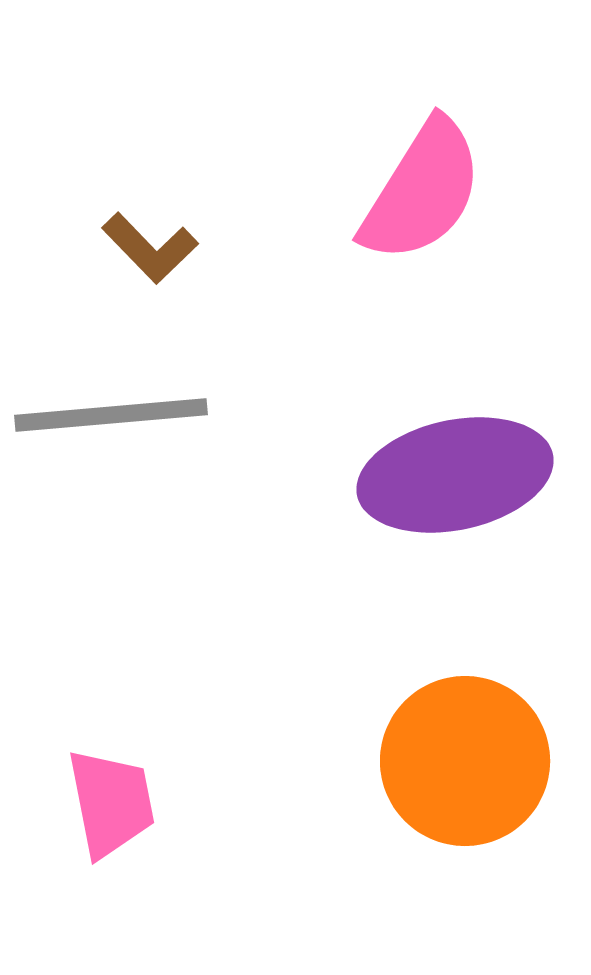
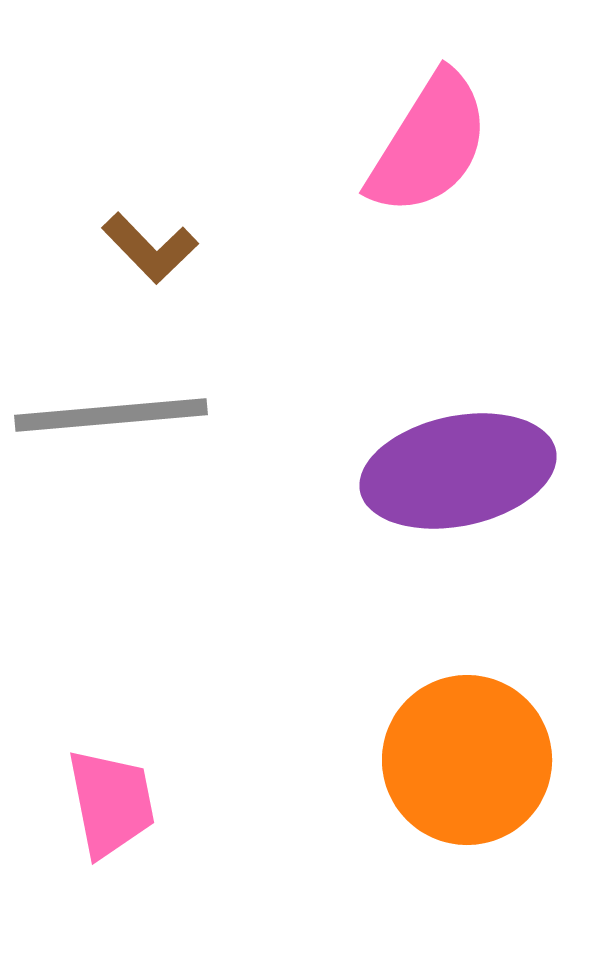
pink semicircle: moved 7 px right, 47 px up
purple ellipse: moved 3 px right, 4 px up
orange circle: moved 2 px right, 1 px up
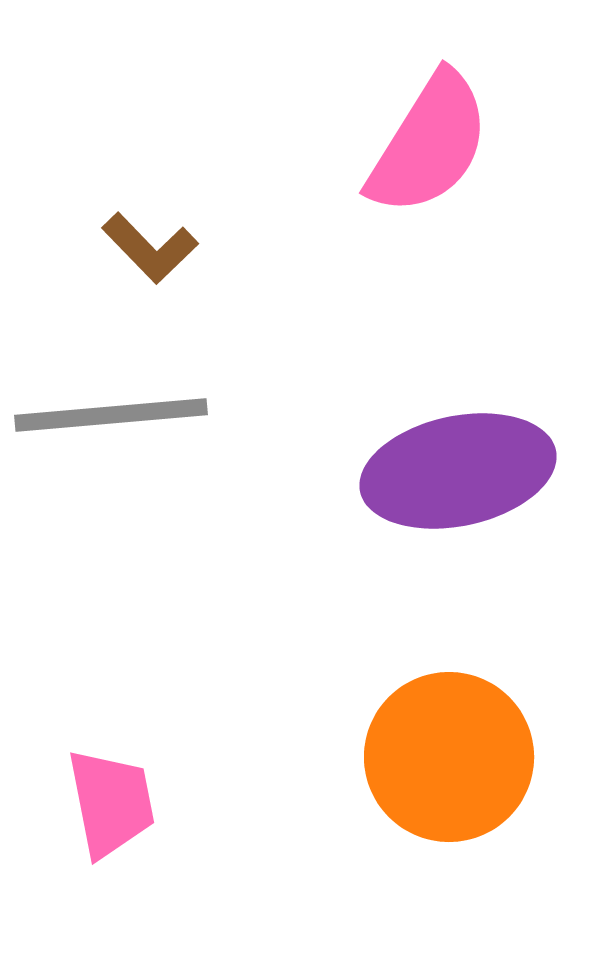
orange circle: moved 18 px left, 3 px up
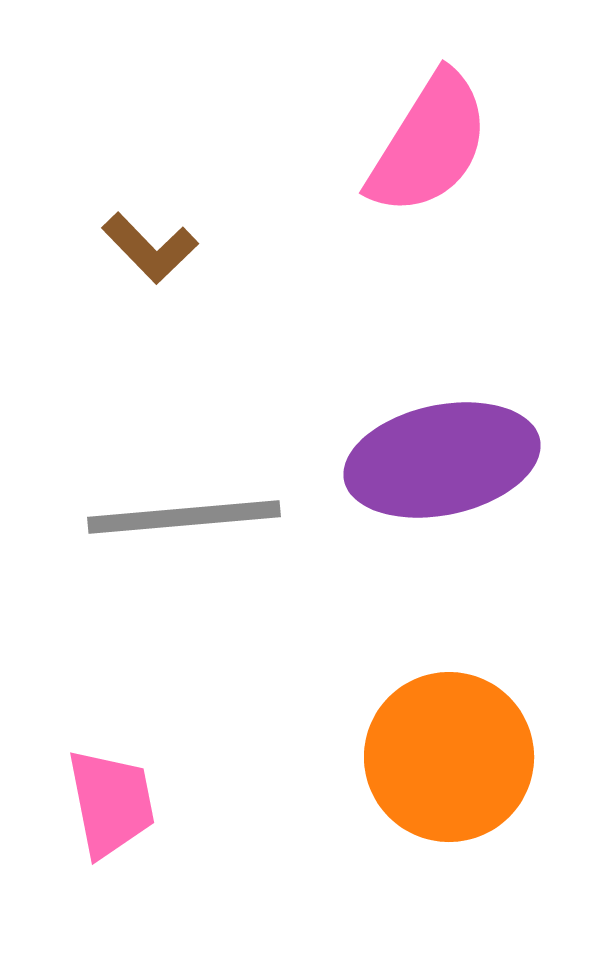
gray line: moved 73 px right, 102 px down
purple ellipse: moved 16 px left, 11 px up
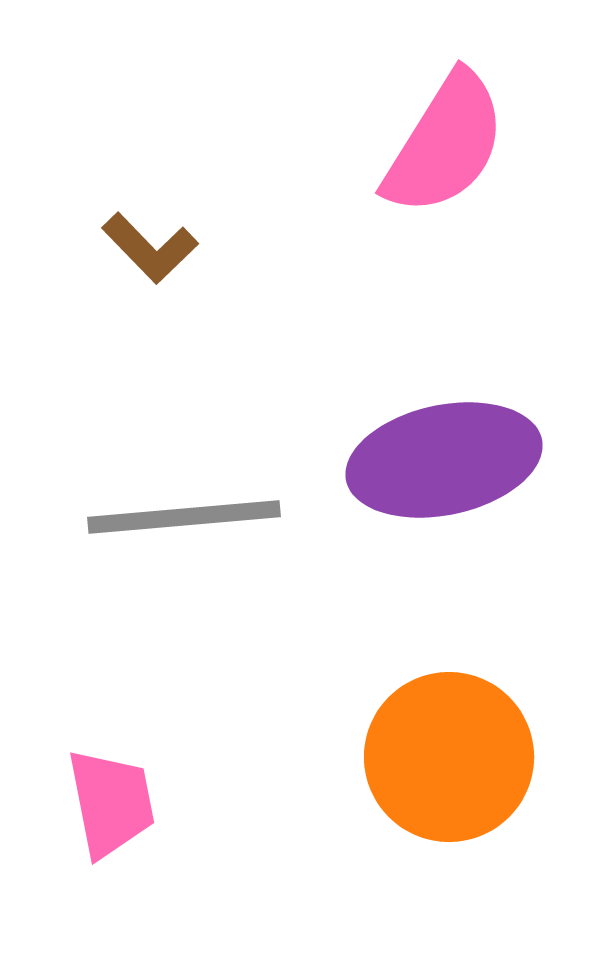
pink semicircle: moved 16 px right
purple ellipse: moved 2 px right
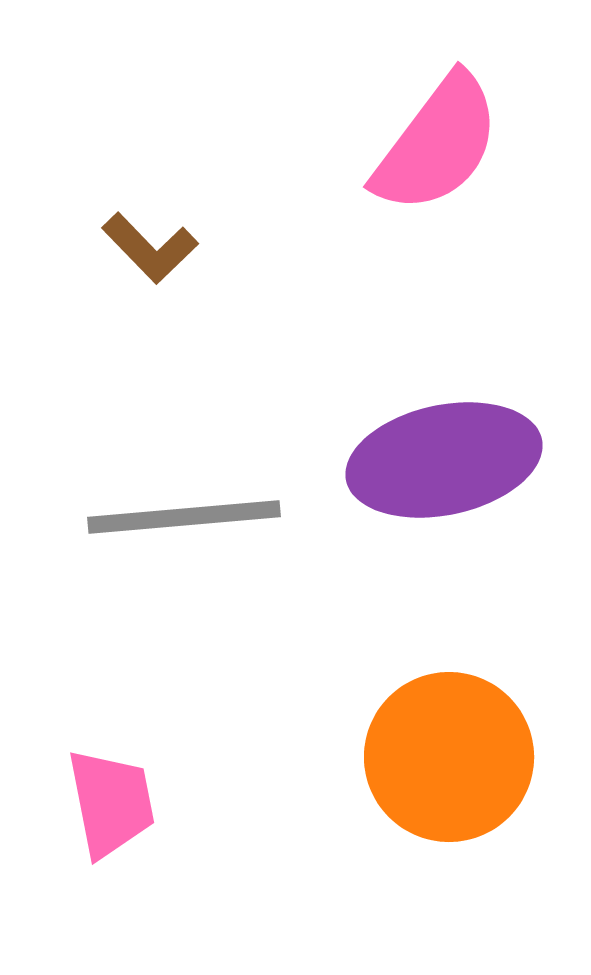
pink semicircle: moved 8 px left; rotated 5 degrees clockwise
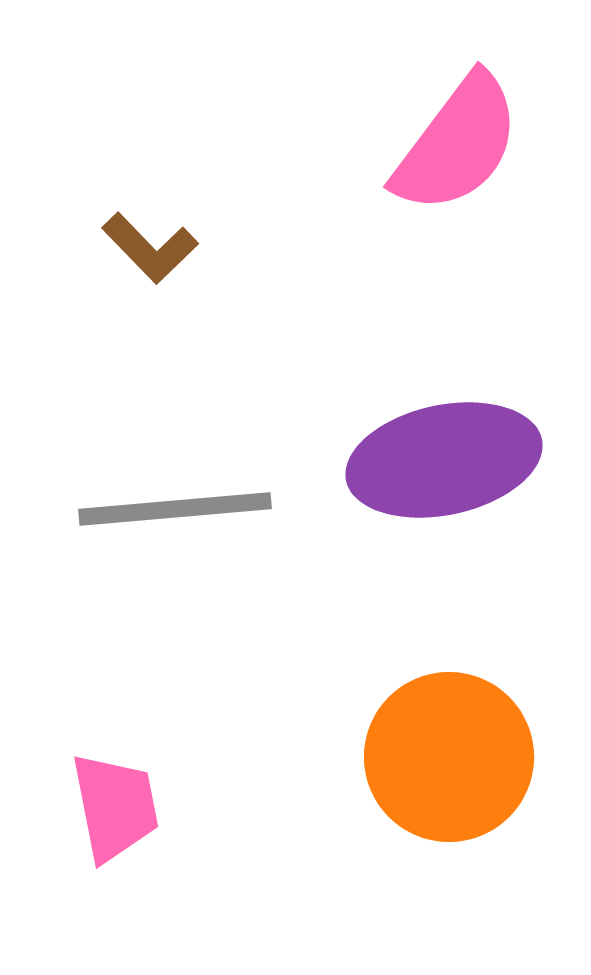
pink semicircle: moved 20 px right
gray line: moved 9 px left, 8 px up
pink trapezoid: moved 4 px right, 4 px down
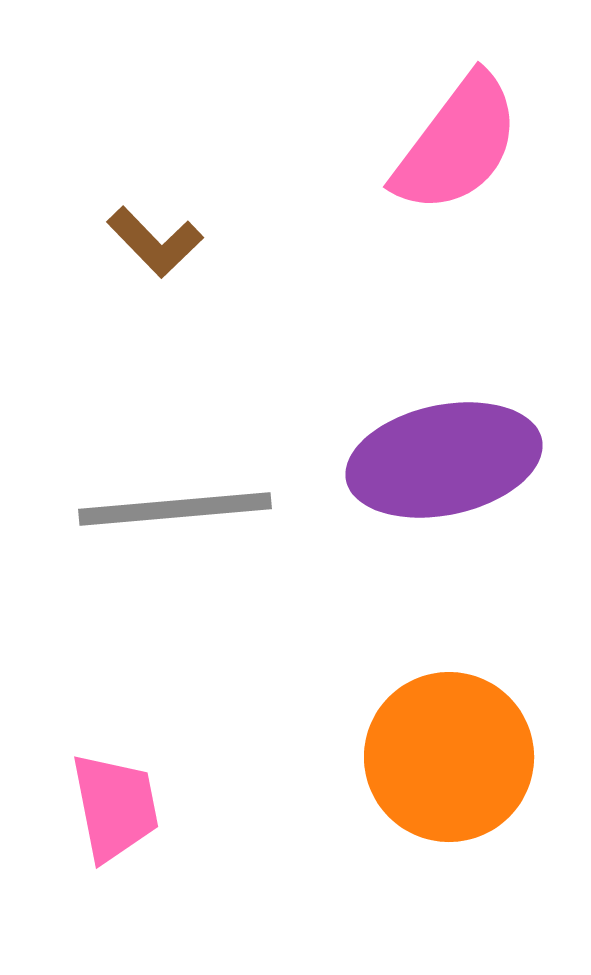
brown L-shape: moved 5 px right, 6 px up
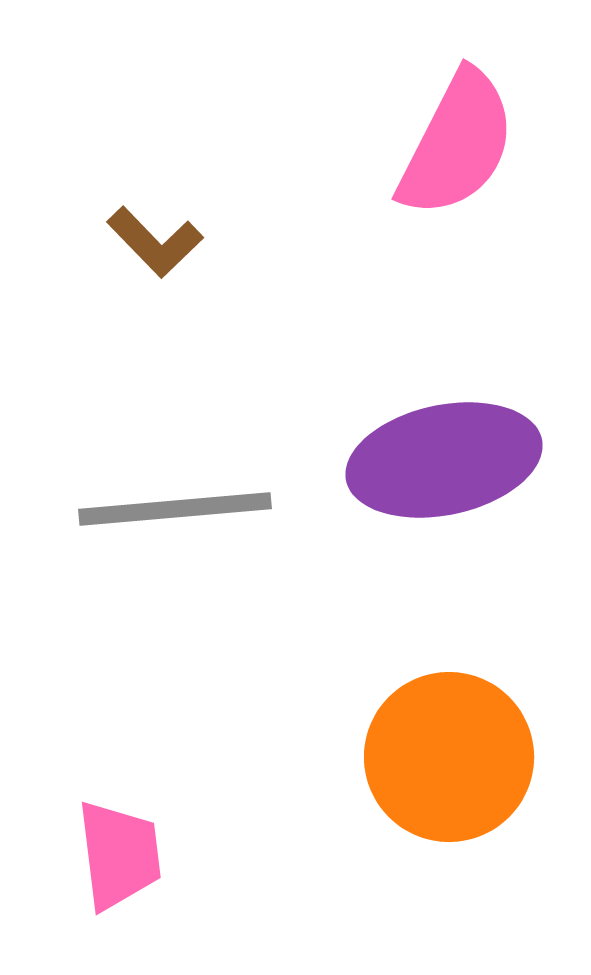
pink semicircle: rotated 10 degrees counterclockwise
pink trapezoid: moved 4 px right, 48 px down; rotated 4 degrees clockwise
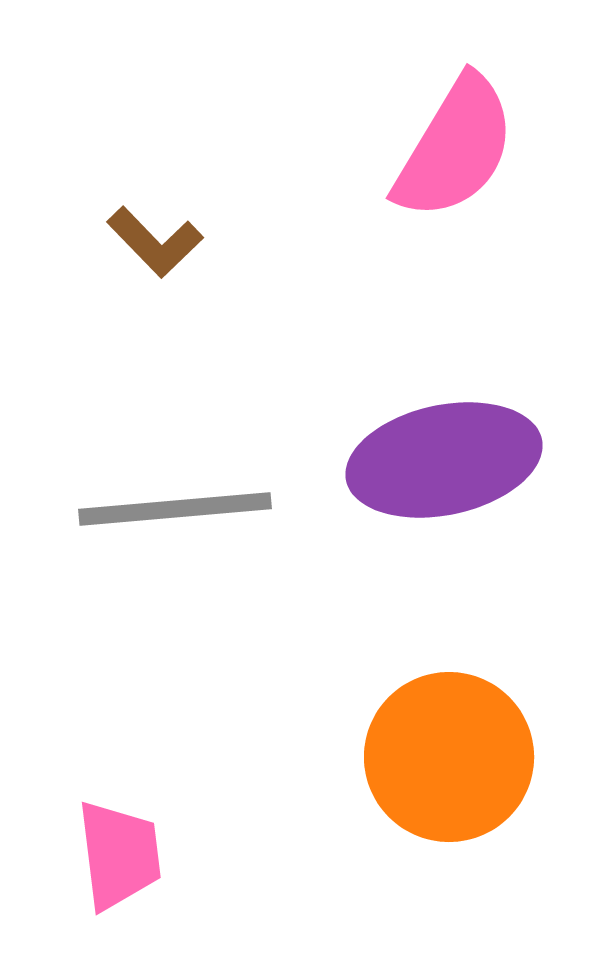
pink semicircle: moved 2 px left, 4 px down; rotated 4 degrees clockwise
